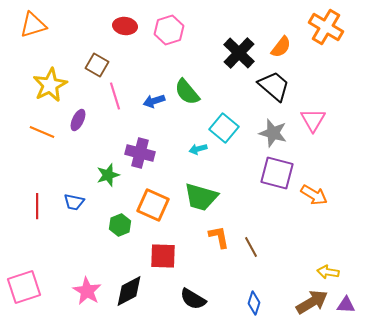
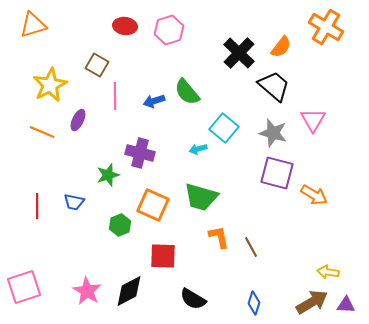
pink line: rotated 16 degrees clockwise
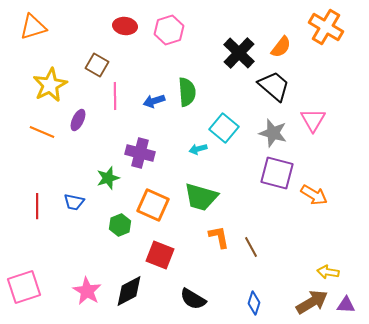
orange triangle: moved 2 px down
green semicircle: rotated 144 degrees counterclockwise
green star: moved 3 px down
red square: moved 3 px left, 1 px up; rotated 20 degrees clockwise
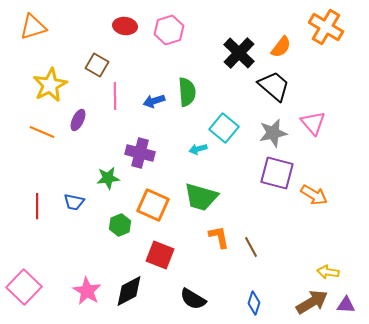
pink triangle: moved 3 px down; rotated 12 degrees counterclockwise
gray star: rotated 28 degrees counterclockwise
green star: rotated 10 degrees clockwise
pink square: rotated 28 degrees counterclockwise
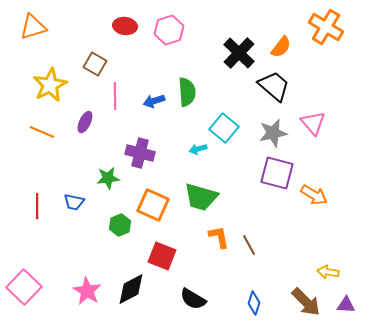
brown square: moved 2 px left, 1 px up
purple ellipse: moved 7 px right, 2 px down
brown line: moved 2 px left, 2 px up
red square: moved 2 px right, 1 px down
black diamond: moved 2 px right, 2 px up
brown arrow: moved 6 px left; rotated 76 degrees clockwise
